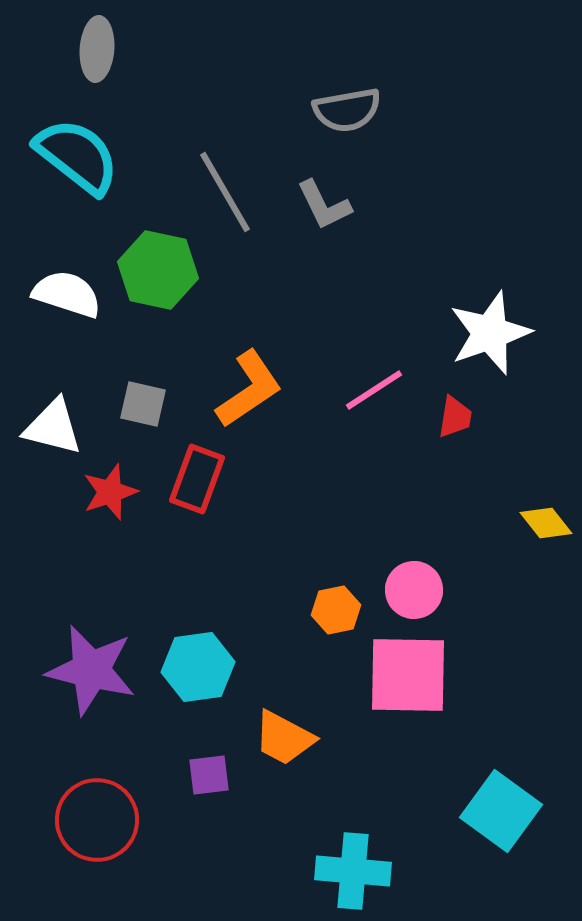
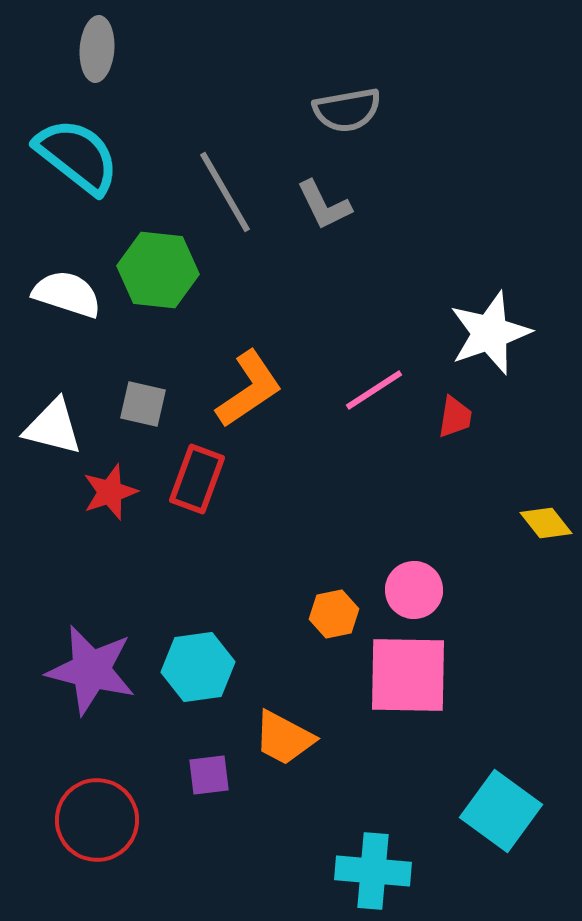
green hexagon: rotated 6 degrees counterclockwise
orange hexagon: moved 2 px left, 4 px down
cyan cross: moved 20 px right
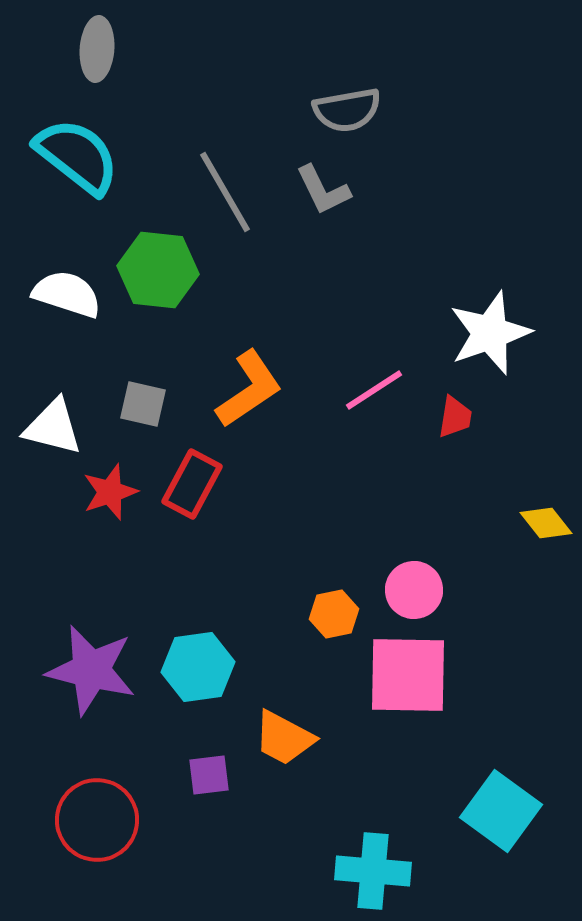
gray L-shape: moved 1 px left, 15 px up
red rectangle: moved 5 px left, 5 px down; rotated 8 degrees clockwise
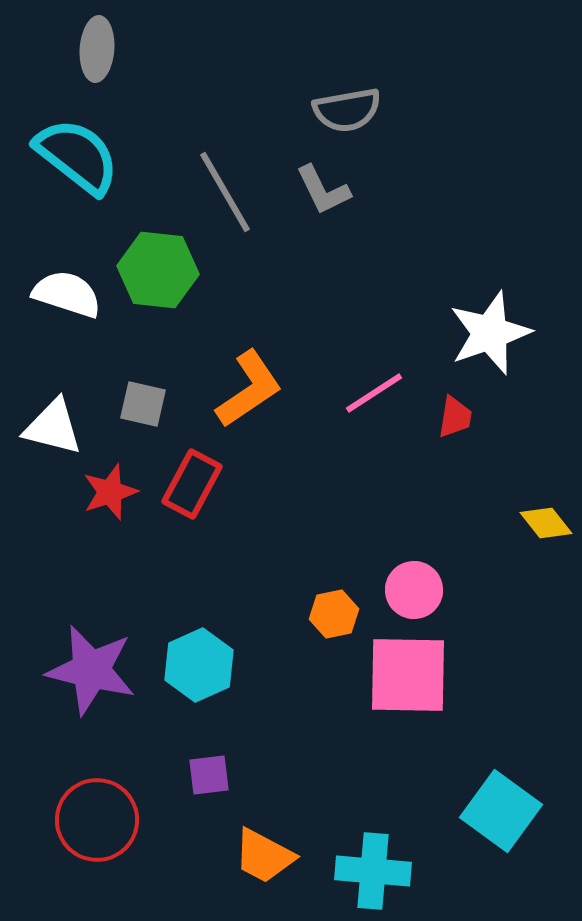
pink line: moved 3 px down
cyan hexagon: moved 1 px right, 2 px up; rotated 16 degrees counterclockwise
orange trapezoid: moved 20 px left, 118 px down
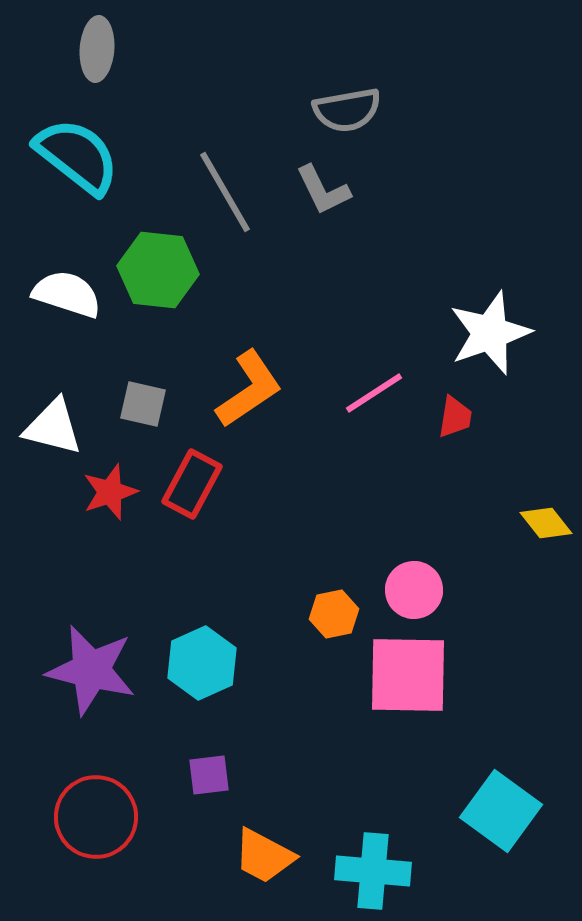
cyan hexagon: moved 3 px right, 2 px up
red circle: moved 1 px left, 3 px up
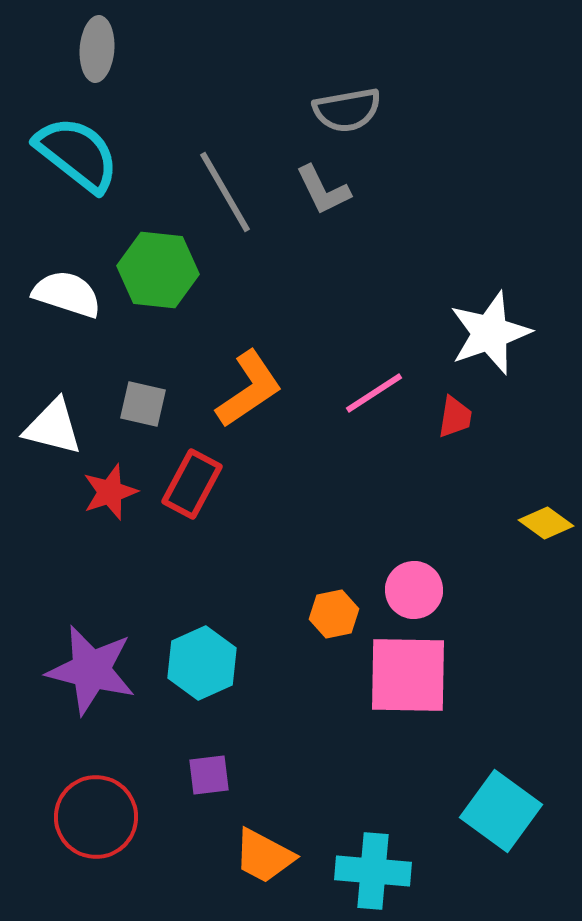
cyan semicircle: moved 2 px up
yellow diamond: rotated 16 degrees counterclockwise
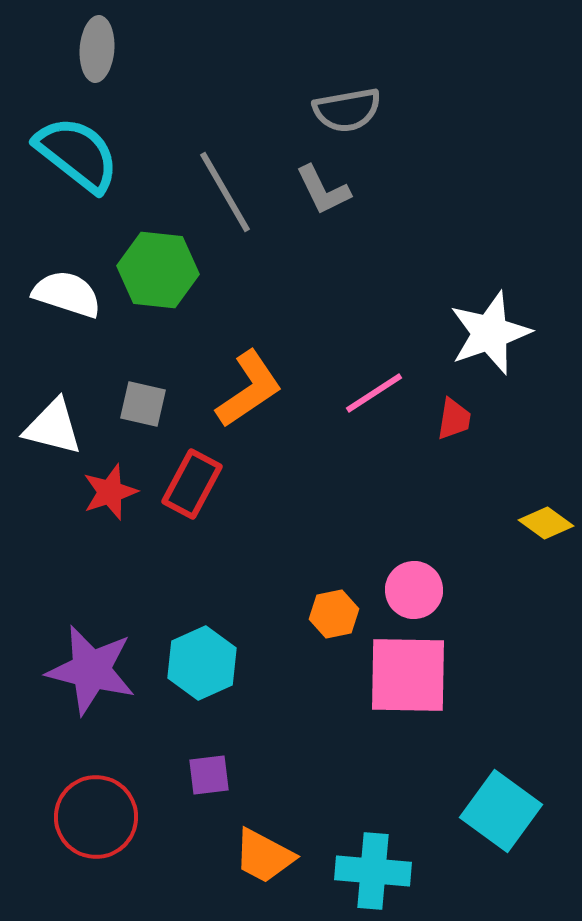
red trapezoid: moved 1 px left, 2 px down
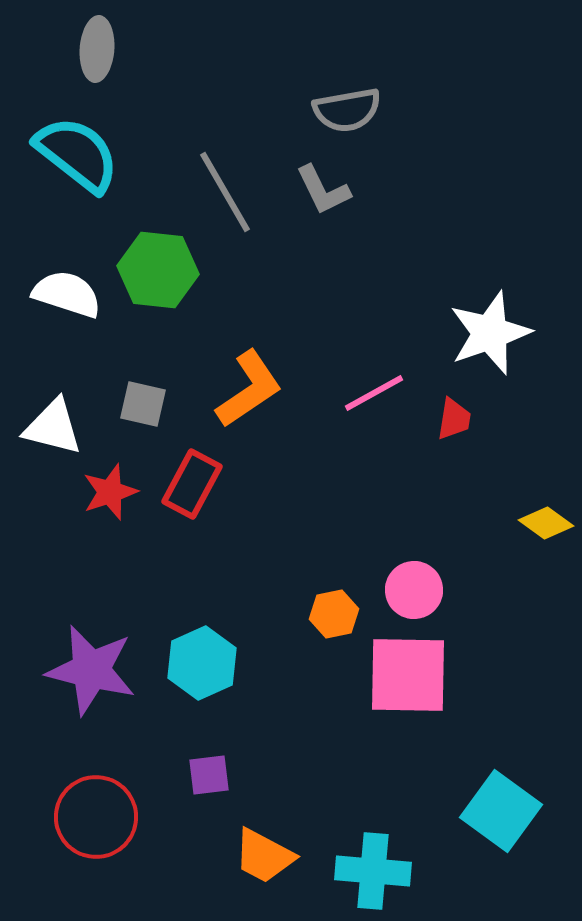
pink line: rotated 4 degrees clockwise
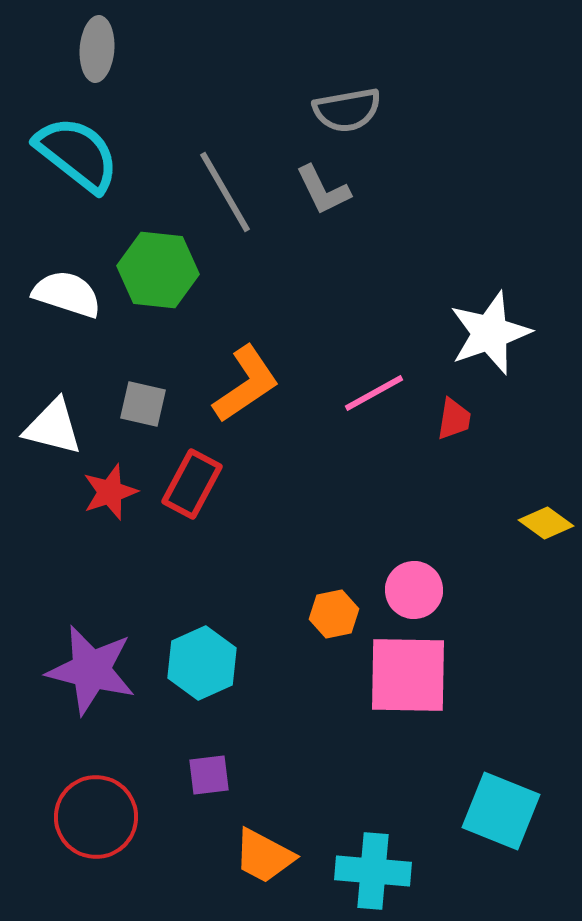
orange L-shape: moved 3 px left, 5 px up
cyan square: rotated 14 degrees counterclockwise
